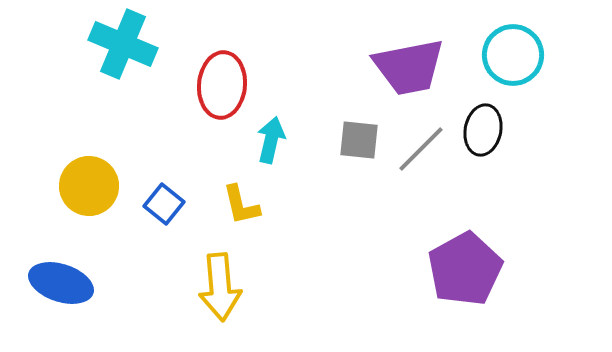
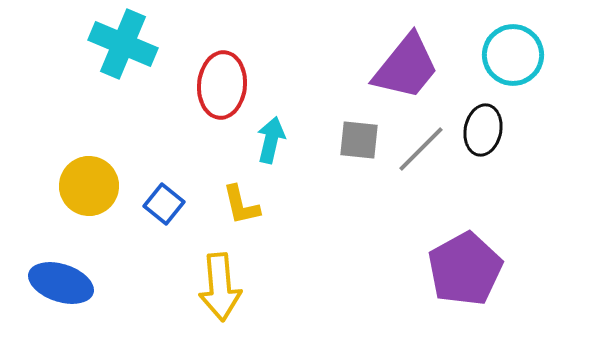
purple trapezoid: moved 3 px left; rotated 40 degrees counterclockwise
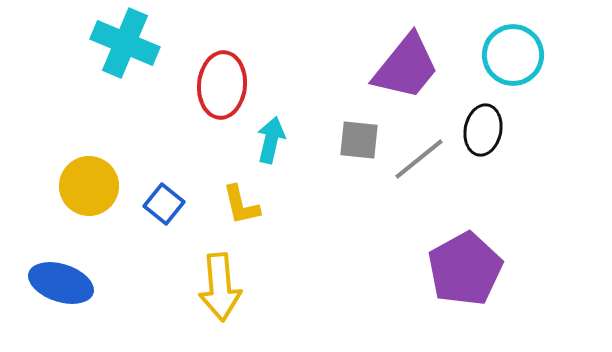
cyan cross: moved 2 px right, 1 px up
gray line: moved 2 px left, 10 px down; rotated 6 degrees clockwise
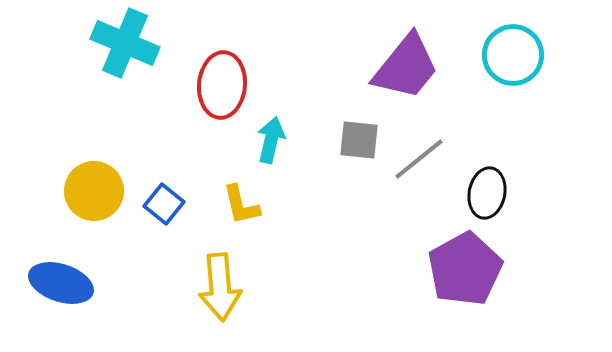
black ellipse: moved 4 px right, 63 px down
yellow circle: moved 5 px right, 5 px down
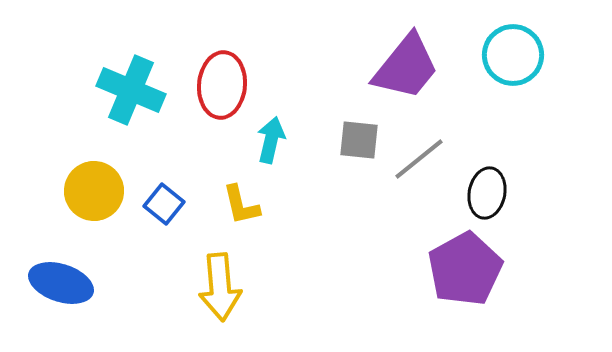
cyan cross: moved 6 px right, 47 px down
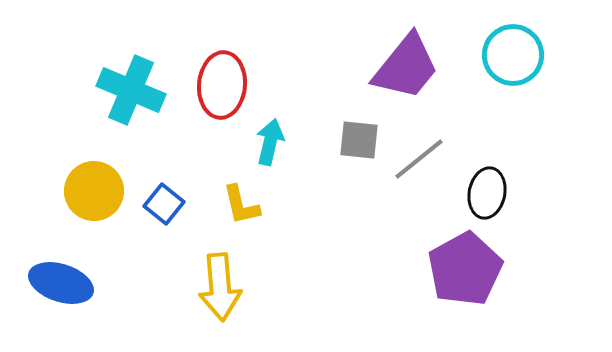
cyan arrow: moved 1 px left, 2 px down
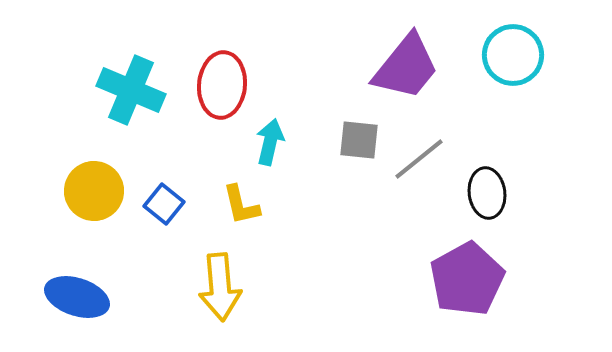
black ellipse: rotated 18 degrees counterclockwise
purple pentagon: moved 2 px right, 10 px down
blue ellipse: moved 16 px right, 14 px down
